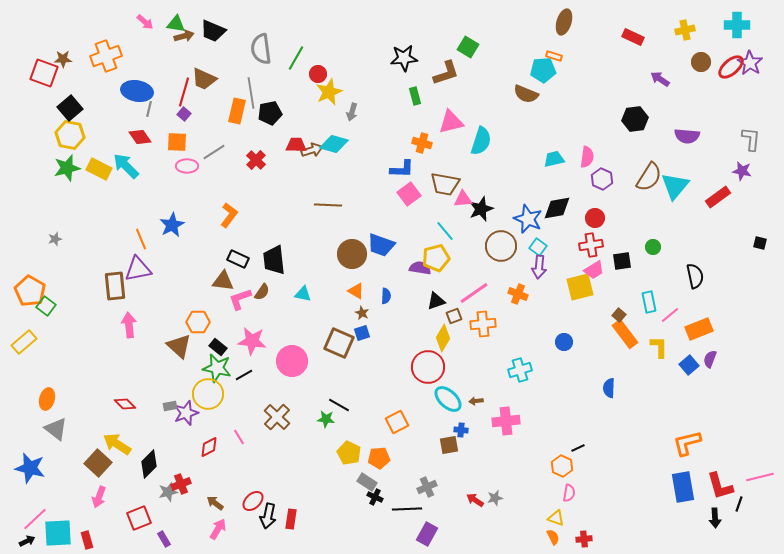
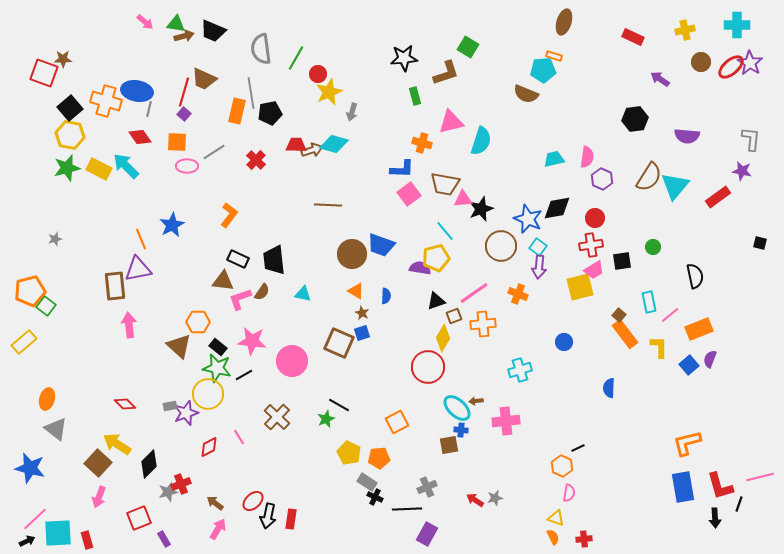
orange cross at (106, 56): moved 45 px down; rotated 36 degrees clockwise
orange pentagon at (30, 291): rotated 28 degrees clockwise
cyan ellipse at (448, 399): moved 9 px right, 9 px down
green star at (326, 419): rotated 30 degrees counterclockwise
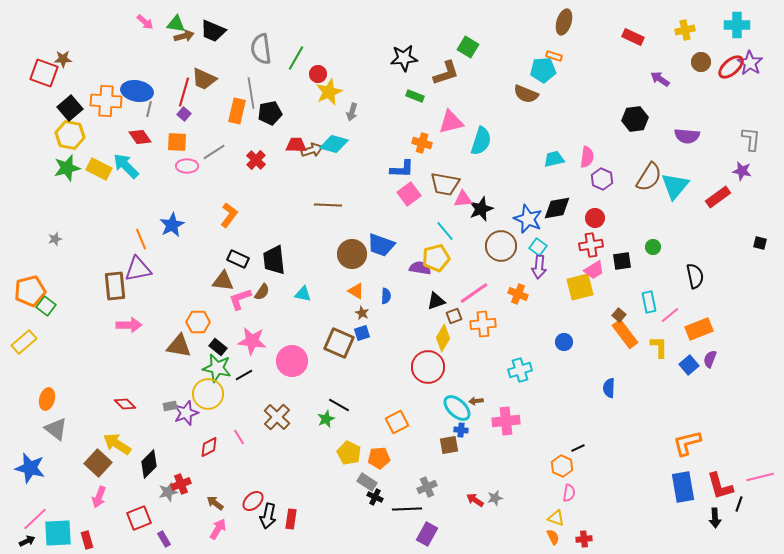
green rectangle at (415, 96): rotated 54 degrees counterclockwise
orange cross at (106, 101): rotated 12 degrees counterclockwise
pink arrow at (129, 325): rotated 95 degrees clockwise
brown triangle at (179, 346): rotated 32 degrees counterclockwise
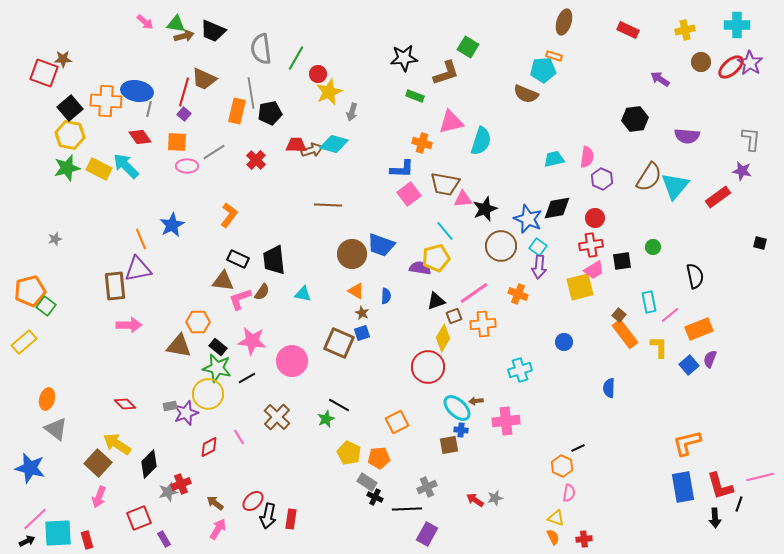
red rectangle at (633, 37): moved 5 px left, 7 px up
black star at (481, 209): moved 4 px right
black line at (244, 375): moved 3 px right, 3 px down
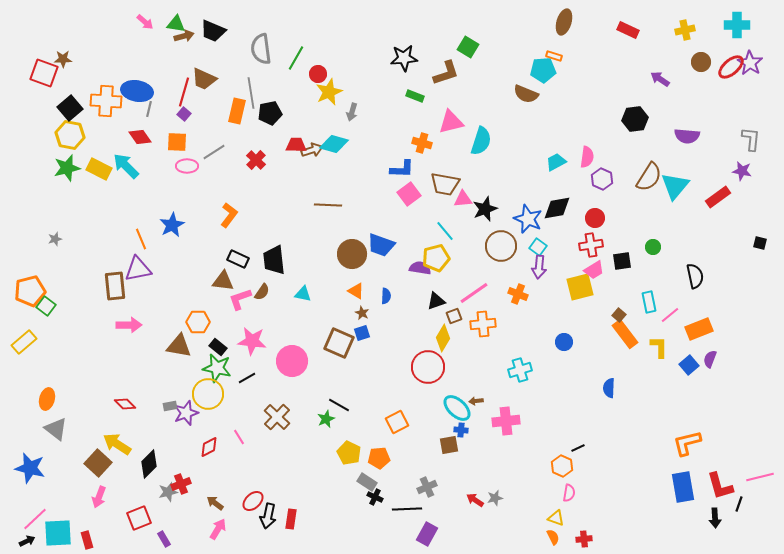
cyan trapezoid at (554, 159): moved 2 px right, 3 px down; rotated 15 degrees counterclockwise
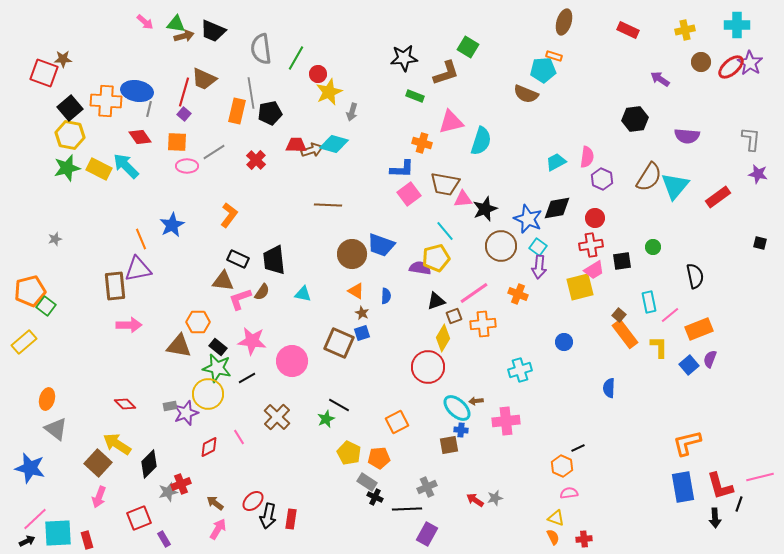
purple star at (742, 171): moved 16 px right, 3 px down
pink semicircle at (569, 493): rotated 108 degrees counterclockwise
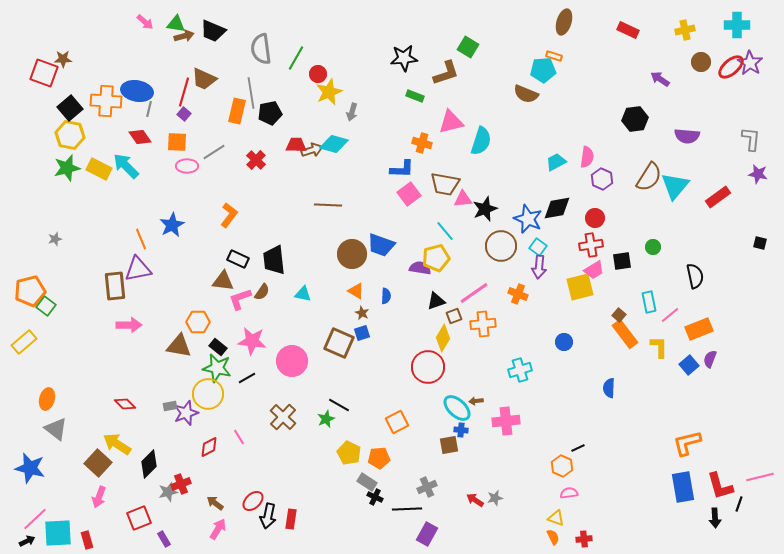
brown cross at (277, 417): moved 6 px right
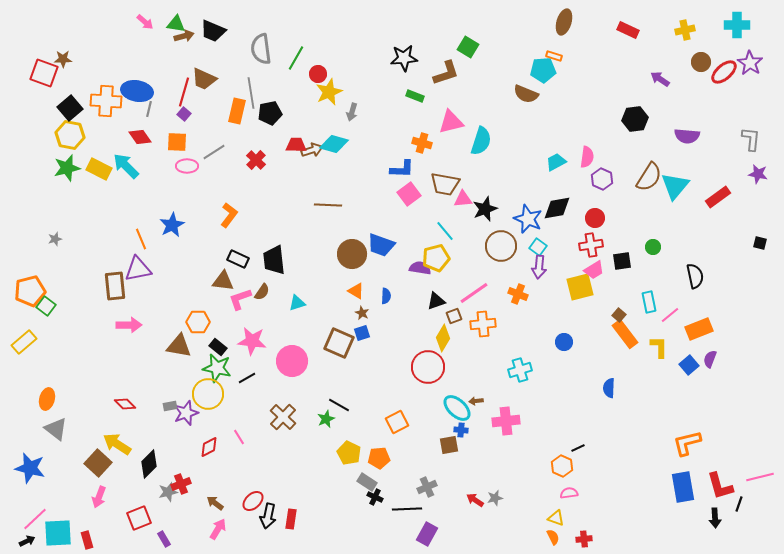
red ellipse at (731, 67): moved 7 px left, 5 px down
cyan triangle at (303, 294): moved 6 px left, 9 px down; rotated 30 degrees counterclockwise
